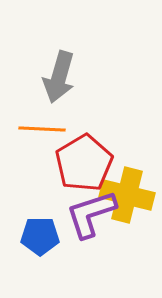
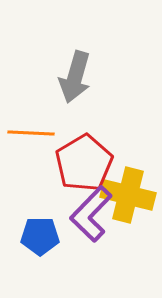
gray arrow: moved 16 px right
orange line: moved 11 px left, 4 px down
yellow cross: moved 1 px right
purple L-shape: rotated 28 degrees counterclockwise
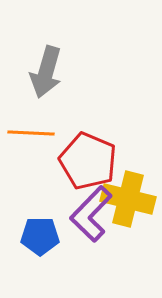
gray arrow: moved 29 px left, 5 px up
red pentagon: moved 4 px right, 2 px up; rotated 18 degrees counterclockwise
yellow cross: moved 4 px down
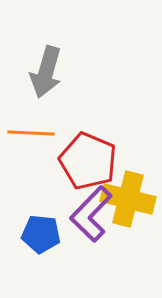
blue pentagon: moved 1 px right, 2 px up; rotated 6 degrees clockwise
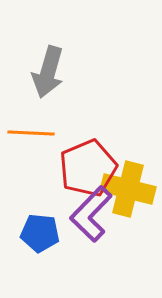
gray arrow: moved 2 px right
red pentagon: moved 7 px down; rotated 26 degrees clockwise
yellow cross: moved 10 px up
blue pentagon: moved 1 px left, 1 px up
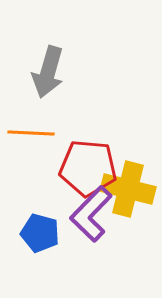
red pentagon: rotated 28 degrees clockwise
blue pentagon: rotated 9 degrees clockwise
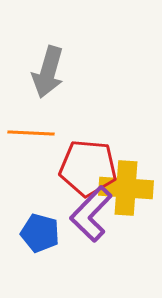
yellow cross: moved 2 px left, 1 px up; rotated 10 degrees counterclockwise
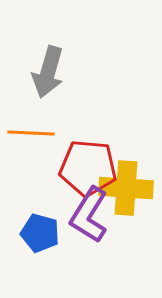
purple L-shape: moved 2 px left, 1 px down; rotated 12 degrees counterclockwise
